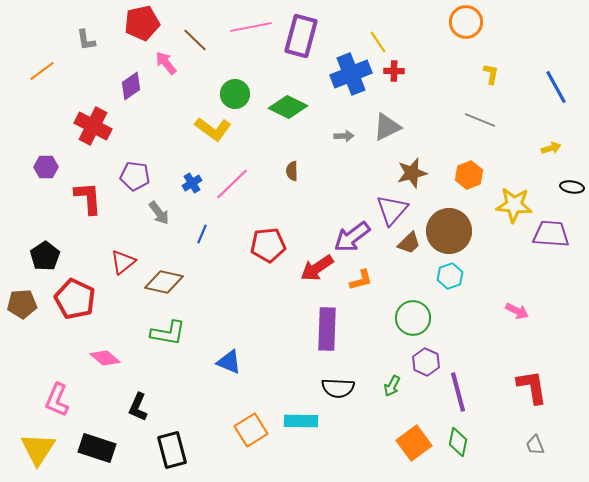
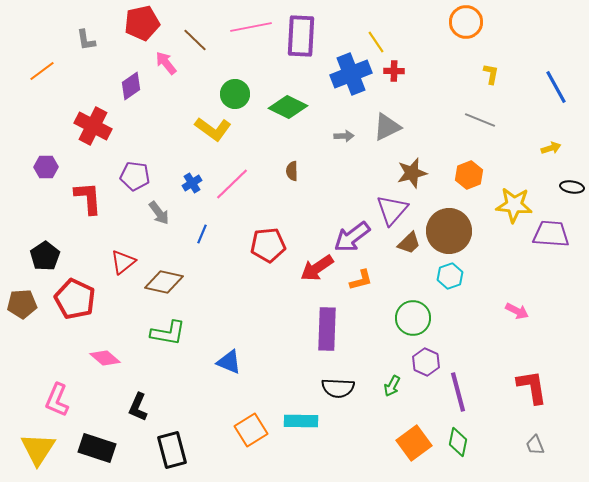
purple rectangle at (301, 36): rotated 12 degrees counterclockwise
yellow line at (378, 42): moved 2 px left
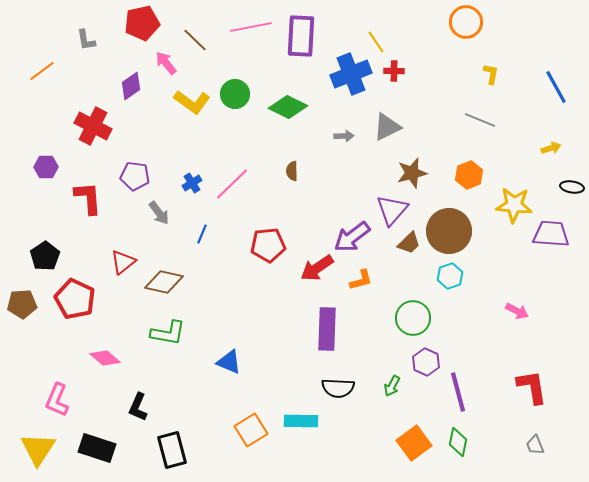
yellow L-shape at (213, 129): moved 21 px left, 27 px up
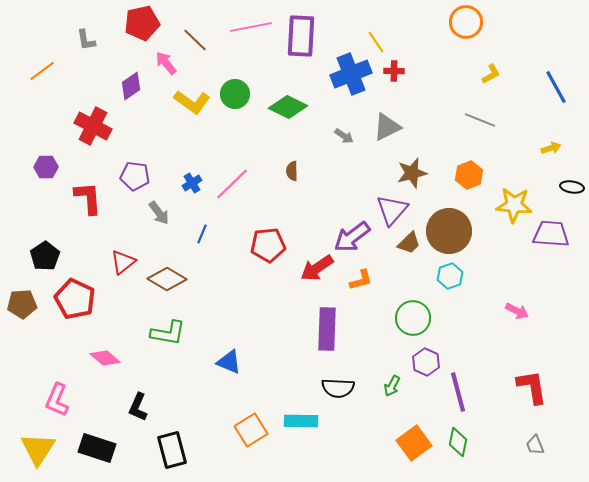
yellow L-shape at (491, 74): rotated 50 degrees clockwise
gray arrow at (344, 136): rotated 36 degrees clockwise
brown diamond at (164, 282): moved 3 px right, 3 px up; rotated 18 degrees clockwise
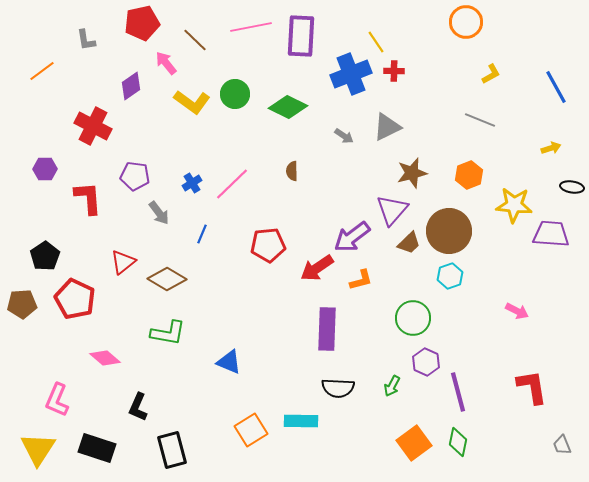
purple hexagon at (46, 167): moved 1 px left, 2 px down
gray trapezoid at (535, 445): moved 27 px right
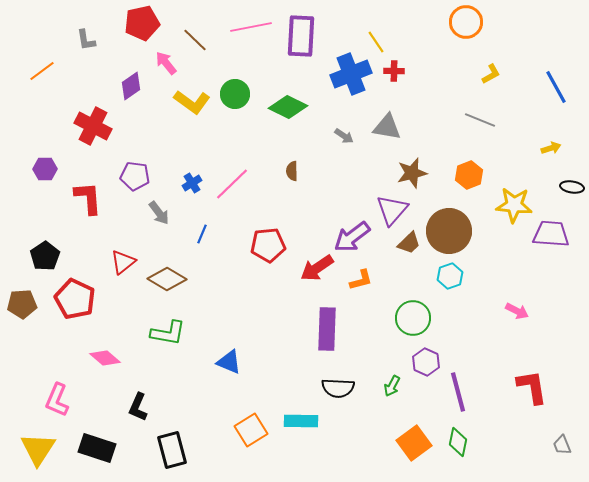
gray triangle at (387, 127): rotated 36 degrees clockwise
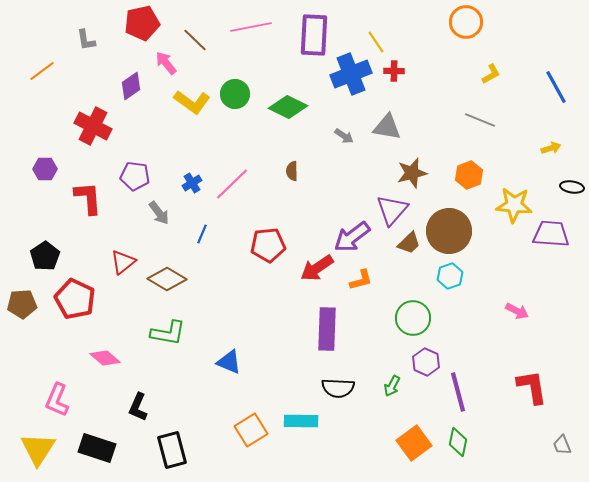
purple rectangle at (301, 36): moved 13 px right, 1 px up
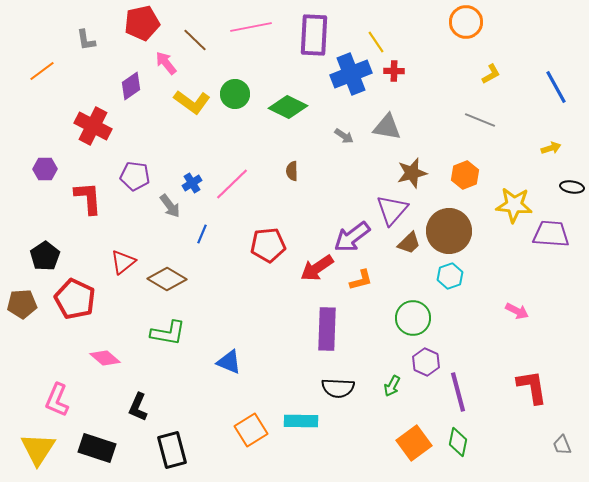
orange hexagon at (469, 175): moved 4 px left
gray arrow at (159, 213): moved 11 px right, 7 px up
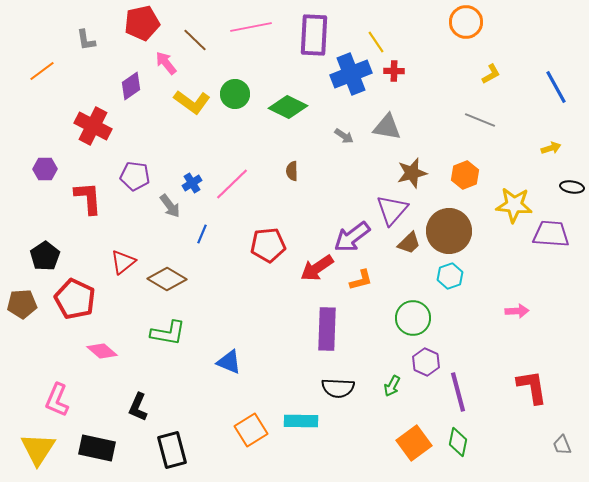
pink arrow at (517, 311): rotated 30 degrees counterclockwise
pink diamond at (105, 358): moved 3 px left, 7 px up
black rectangle at (97, 448): rotated 6 degrees counterclockwise
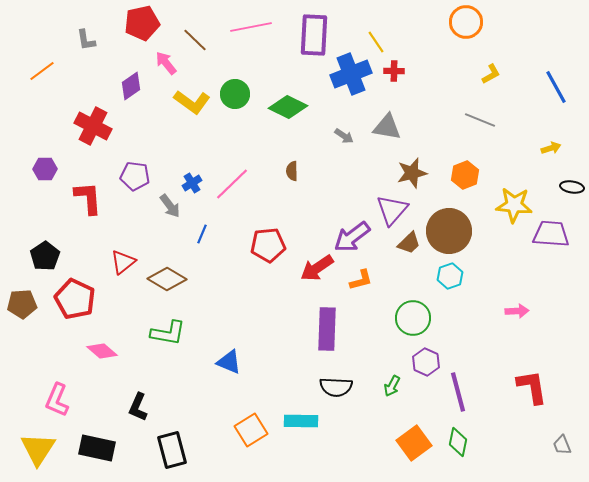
black semicircle at (338, 388): moved 2 px left, 1 px up
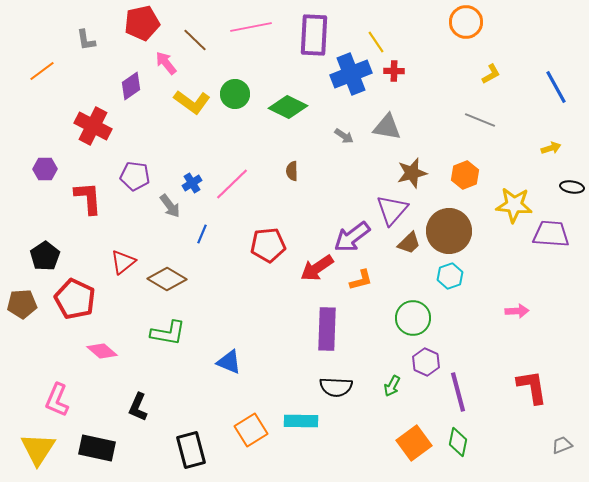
gray trapezoid at (562, 445): rotated 90 degrees clockwise
black rectangle at (172, 450): moved 19 px right
